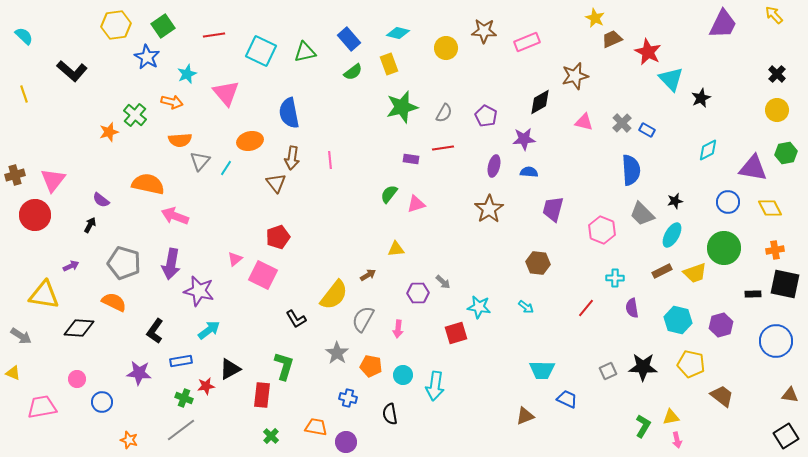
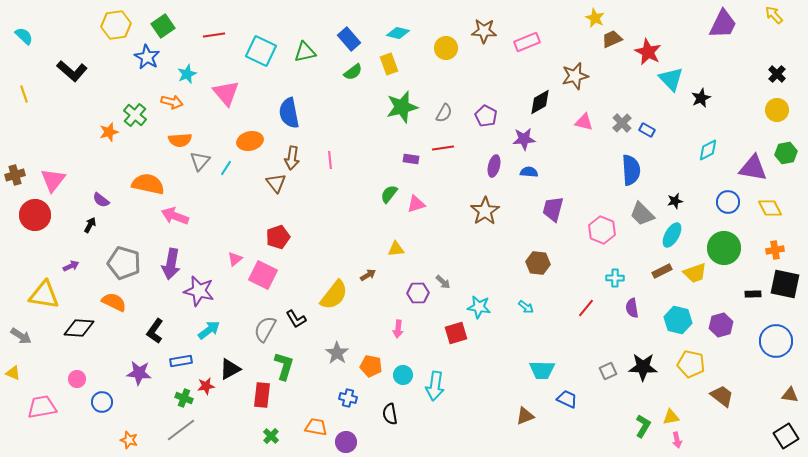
brown star at (489, 209): moved 4 px left, 2 px down
gray semicircle at (363, 319): moved 98 px left, 10 px down
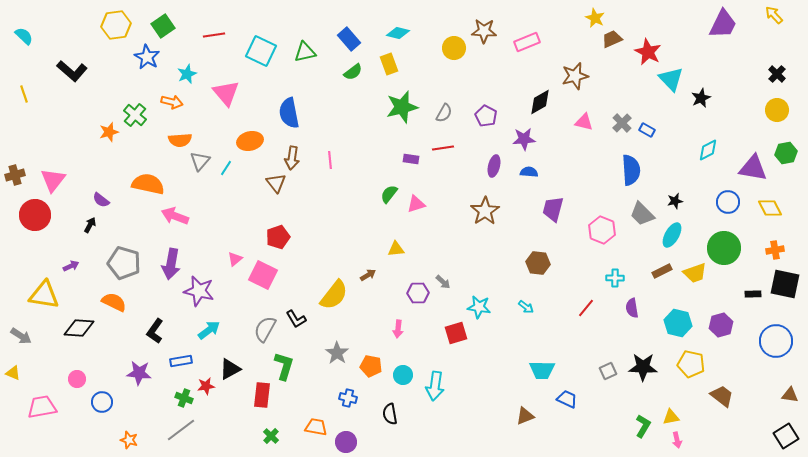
yellow circle at (446, 48): moved 8 px right
cyan hexagon at (678, 320): moved 3 px down
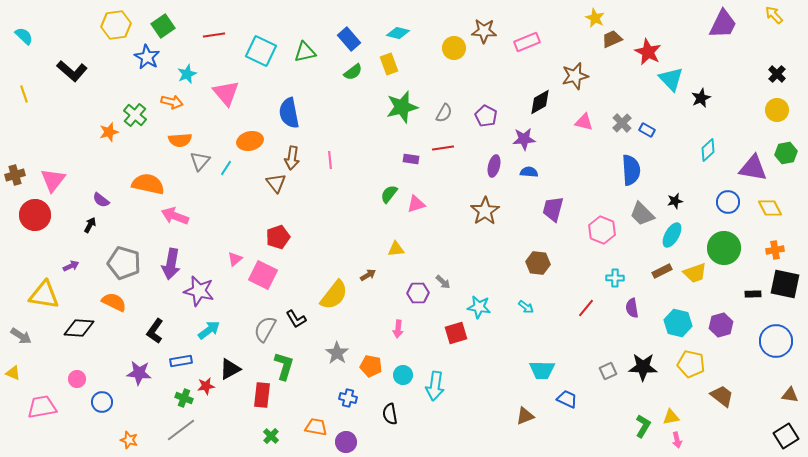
cyan diamond at (708, 150): rotated 15 degrees counterclockwise
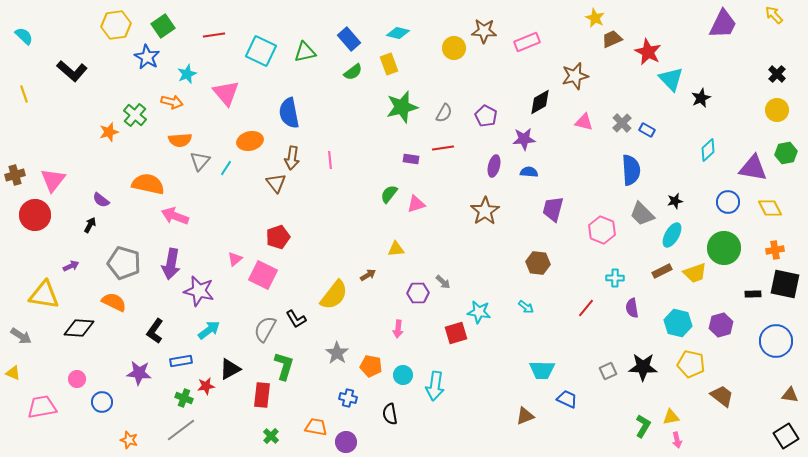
cyan star at (479, 307): moved 5 px down
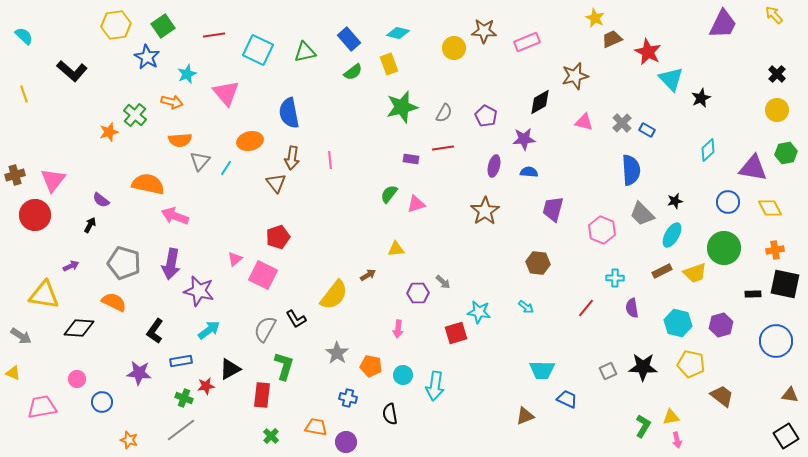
cyan square at (261, 51): moved 3 px left, 1 px up
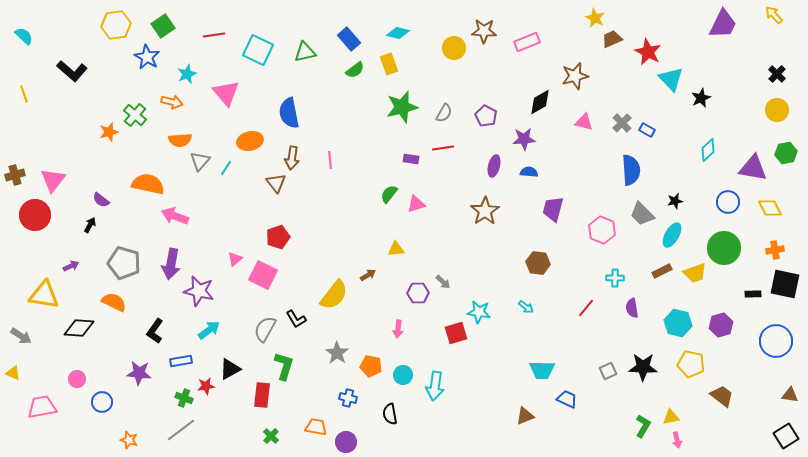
green semicircle at (353, 72): moved 2 px right, 2 px up
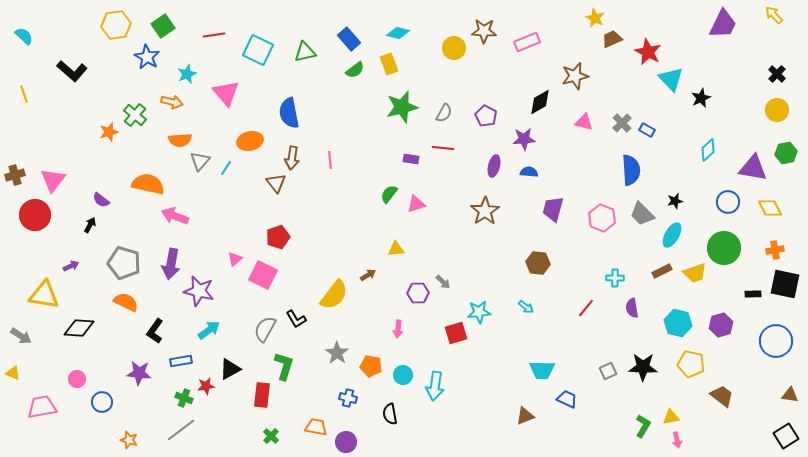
red line at (443, 148): rotated 15 degrees clockwise
pink hexagon at (602, 230): moved 12 px up
orange semicircle at (114, 302): moved 12 px right
cyan star at (479, 312): rotated 15 degrees counterclockwise
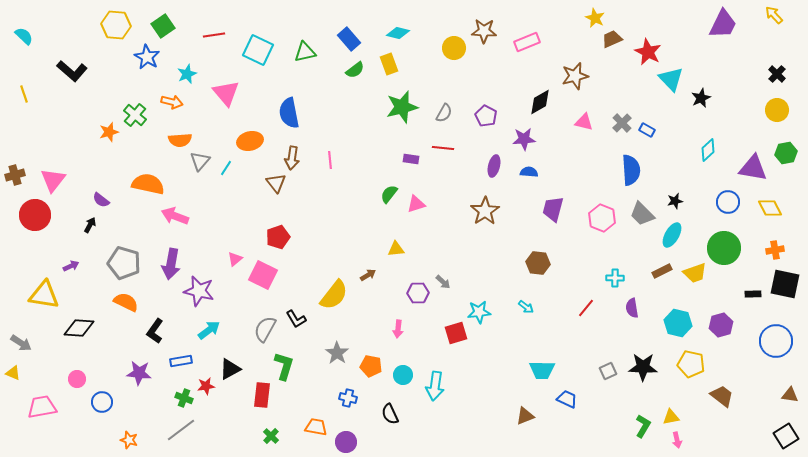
yellow hexagon at (116, 25): rotated 12 degrees clockwise
gray arrow at (21, 336): moved 7 px down
black semicircle at (390, 414): rotated 15 degrees counterclockwise
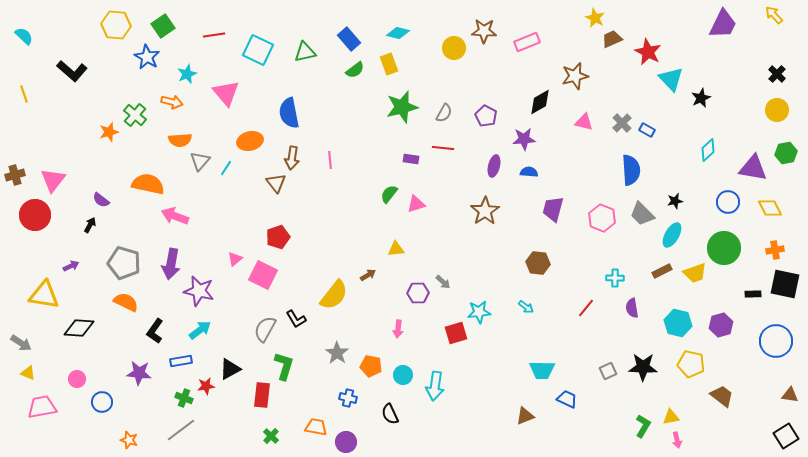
cyan arrow at (209, 330): moved 9 px left
yellow triangle at (13, 373): moved 15 px right
